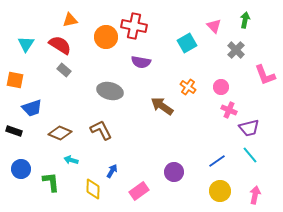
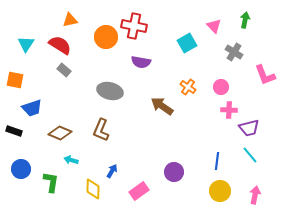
gray cross: moved 2 px left, 2 px down; rotated 12 degrees counterclockwise
pink cross: rotated 21 degrees counterclockwise
brown L-shape: rotated 130 degrees counterclockwise
blue line: rotated 48 degrees counterclockwise
green L-shape: rotated 15 degrees clockwise
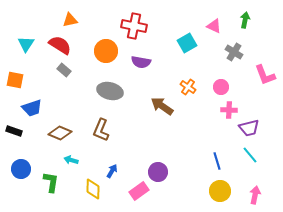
pink triangle: rotated 21 degrees counterclockwise
orange circle: moved 14 px down
blue line: rotated 24 degrees counterclockwise
purple circle: moved 16 px left
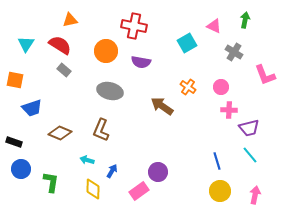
black rectangle: moved 11 px down
cyan arrow: moved 16 px right
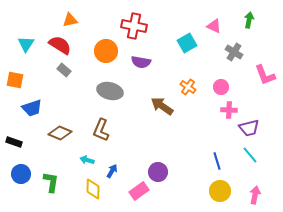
green arrow: moved 4 px right
blue circle: moved 5 px down
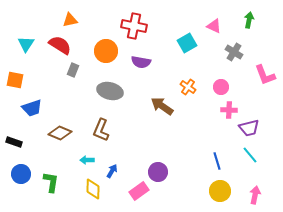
gray rectangle: moved 9 px right; rotated 72 degrees clockwise
cyan arrow: rotated 16 degrees counterclockwise
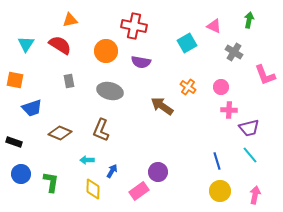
gray rectangle: moved 4 px left, 11 px down; rotated 32 degrees counterclockwise
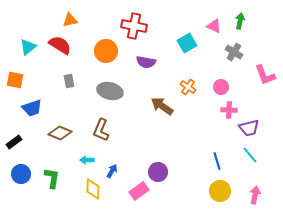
green arrow: moved 9 px left, 1 px down
cyan triangle: moved 2 px right, 3 px down; rotated 18 degrees clockwise
purple semicircle: moved 5 px right
black rectangle: rotated 56 degrees counterclockwise
green L-shape: moved 1 px right, 4 px up
